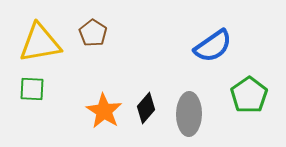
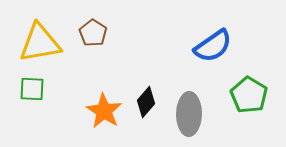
green pentagon: rotated 6 degrees counterclockwise
black diamond: moved 6 px up
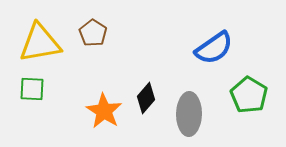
blue semicircle: moved 1 px right, 2 px down
black diamond: moved 4 px up
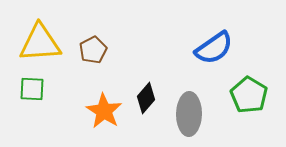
brown pentagon: moved 17 px down; rotated 12 degrees clockwise
yellow triangle: rotated 6 degrees clockwise
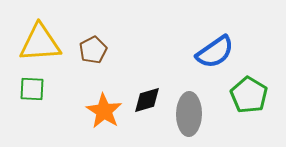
blue semicircle: moved 1 px right, 4 px down
black diamond: moved 1 px right, 2 px down; rotated 32 degrees clockwise
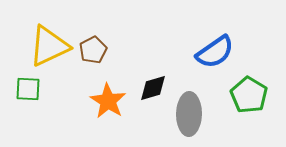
yellow triangle: moved 9 px right, 3 px down; rotated 21 degrees counterclockwise
green square: moved 4 px left
black diamond: moved 6 px right, 12 px up
orange star: moved 4 px right, 10 px up
